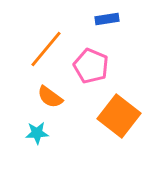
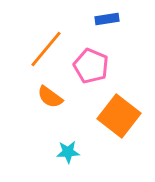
cyan star: moved 31 px right, 19 px down
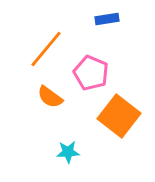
pink pentagon: moved 7 px down
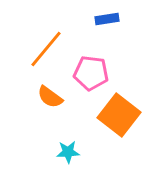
pink pentagon: rotated 16 degrees counterclockwise
orange square: moved 1 px up
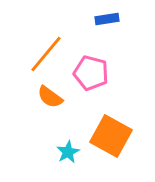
orange line: moved 5 px down
pink pentagon: rotated 8 degrees clockwise
orange square: moved 8 px left, 21 px down; rotated 9 degrees counterclockwise
cyan star: rotated 25 degrees counterclockwise
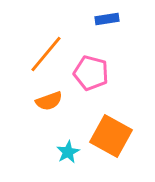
orange semicircle: moved 1 px left, 4 px down; rotated 56 degrees counterclockwise
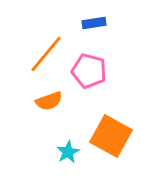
blue rectangle: moved 13 px left, 4 px down
pink pentagon: moved 2 px left, 2 px up
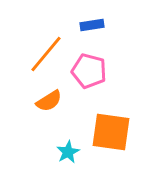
blue rectangle: moved 2 px left, 2 px down
orange semicircle: rotated 12 degrees counterclockwise
orange square: moved 4 px up; rotated 21 degrees counterclockwise
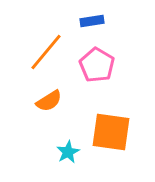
blue rectangle: moved 4 px up
orange line: moved 2 px up
pink pentagon: moved 8 px right, 6 px up; rotated 16 degrees clockwise
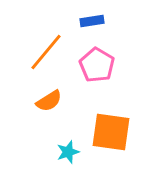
cyan star: rotated 10 degrees clockwise
